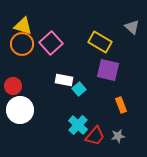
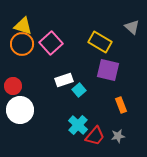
white rectangle: rotated 30 degrees counterclockwise
cyan square: moved 1 px down
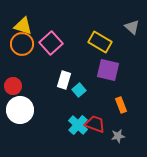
white rectangle: rotated 54 degrees counterclockwise
red trapezoid: moved 12 px up; rotated 110 degrees counterclockwise
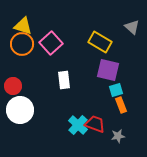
white rectangle: rotated 24 degrees counterclockwise
cyan square: moved 37 px right; rotated 24 degrees clockwise
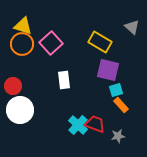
orange rectangle: rotated 21 degrees counterclockwise
